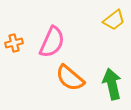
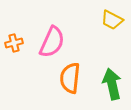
yellow trapezoid: moved 2 px left; rotated 65 degrees clockwise
orange semicircle: rotated 56 degrees clockwise
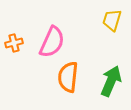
yellow trapezoid: rotated 80 degrees clockwise
orange semicircle: moved 2 px left, 1 px up
green arrow: moved 1 px left, 3 px up; rotated 36 degrees clockwise
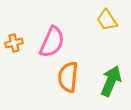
yellow trapezoid: moved 5 px left; rotated 50 degrees counterclockwise
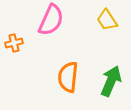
pink semicircle: moved 1 px left, 22 px up
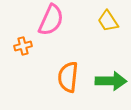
yellow trapezoid: moved 1 px right, 1 px down
orange cross: moved 9 px right, 3 px down
green arrow: rotated 68 degrees clockwise
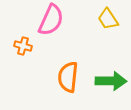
yellow trapezoid: moved 2 px up
orange cross: rotated 30 degrees clockwise
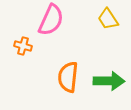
green arrow: moved 2 px left
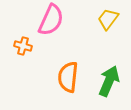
yellow trapezoid: rotated 70 degrees clockwise
green arrow: rotated 68 degrees counterclockwise
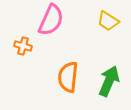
yellow trapezoid: moved 2 px down; rotated 95 degrees counterclockwise
